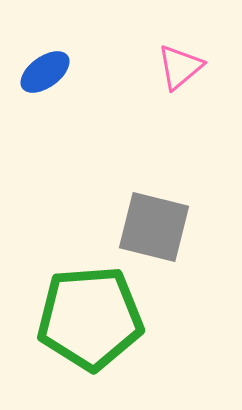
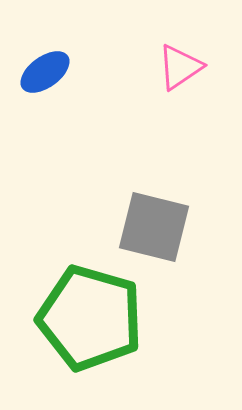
pink triangle: rotated 6 degrees clockwise
green pentagon: rotated 20 degrees clockwise
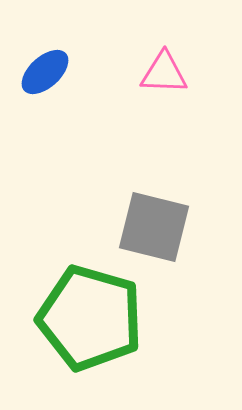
pink triangle: moved 16 px left, 6 px down; rotated 36 degrees clockwise
blue ellipse: rotated 6 degrees counterclockwise
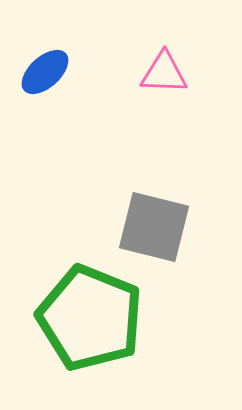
green pentagon: rotated 6 degrees clockwise
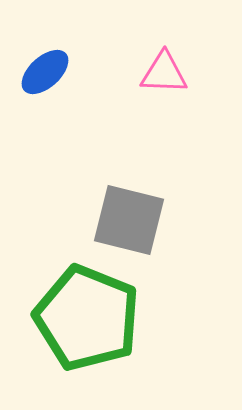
gray square: moved 25 px left, 7 px up
green pentagon: moved 3 px left
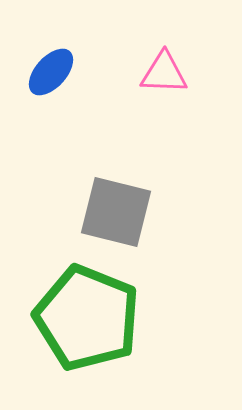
blue ellipse: moved 6 px right; rotated 6 degrees counterclockwise
gray square: moved 13 px left, 8 px up
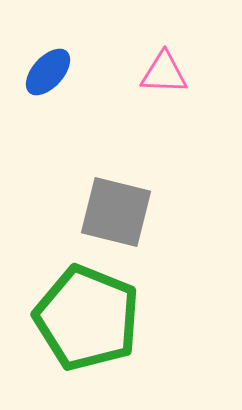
blue ellipse: moved 3 px left
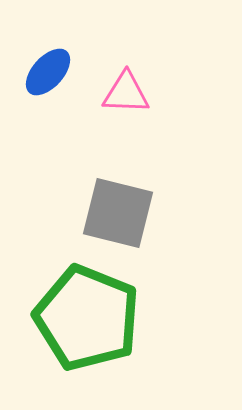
pink triangle: moved 38 px left, 20 px down
gray square: moved 2 px right, 1 px down
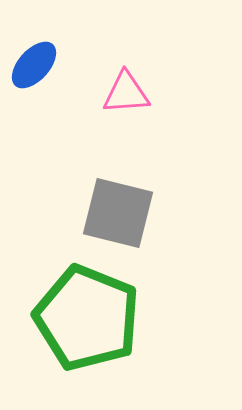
blue ellipse: moved 14 px left, 7 px up
pink triangle: rotated 6 degrees counterclockwise
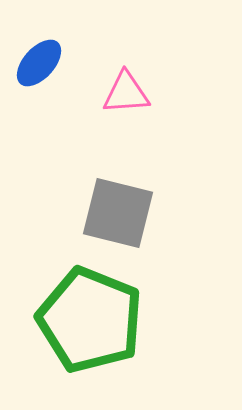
blue ellipse: moved 5 px right, 2 px up
green pentagon: moved 3 px right, 2 px down
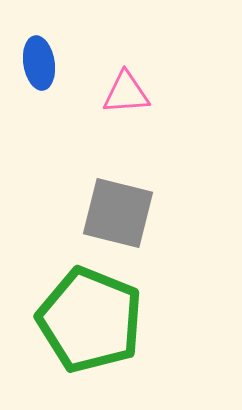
blue ellipse: rotated 51 degrees counterclockwise
